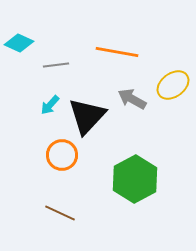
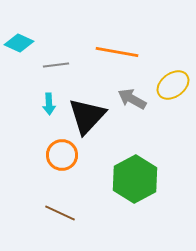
cyan arrow: moved 1 px left, 1 px up; rotated 45 degrees counterclockwise
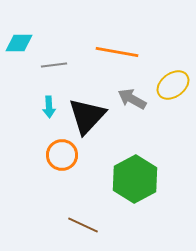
cyan diamond: rotated 24 degrees counterclockwise
gray line: moved 2 px left
cyan arrow: moved 3 px down
brown line: moved 23 px right, 12 px down
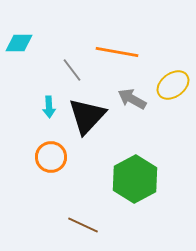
gray line: moved 18 px right, 5 px down; rotated 60 degrees clockwise
orange circle: moved 11 px left, 2 px down
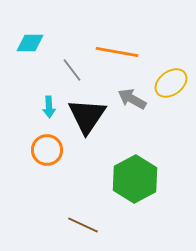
cyan diamond: moved 11 px right
yellow ellipse: moved 2 px left, 2 px up
black triangle: rotated 9 degrees counterclockwise
orange circle: moved 4 px left, 7 px up
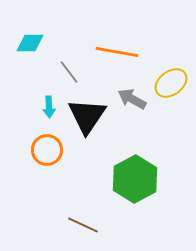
gray line: moved 3 px left, 2 px down
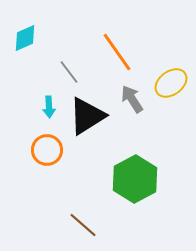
cyan diamond: moved 5 px left, 5 px up; rotated 24 degrees counterclockwise
orange line: rotated 45 degrees clockwise
gray arrow: rotated 28 degrees clockwise
black triangle: rotated 24 degrees clockwise
brown line: rotated 16 degrees clockwise
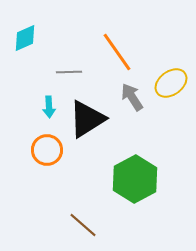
gray line: rotated 55 degrees counterclockwise
gray arrow: moved 2 px up
black triangle: moved 3 px down
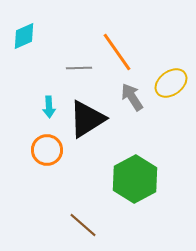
cyan diamond: moved 1 px left, 2 px up
gray line: moved 10 px right, 4 px up
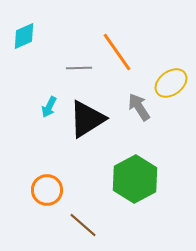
gray arrow: moved 7 px right, 10 px down
cyan arrow: rotated 30 degrees clockwise
orange circle: moved 40 px down
